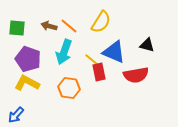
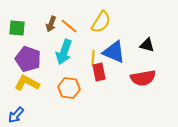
brown arrow: moved 2 px right, 2 px up; rotated 84 degrees counterclockwise
yellow line: moved 1 px right, 2 px up; rotated 56 degrees clockwise
red semicircle: moved 7 px right, 3 px down
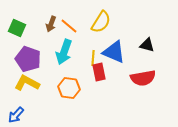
green square: rotated 18 degrees clockwise
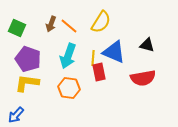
cyan arrow: moved 4 px right, 4 px down
yellow L-shape: rotated 20 degrees counterclockwise
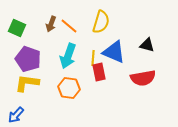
yellow semicircle: rotated 15 degrees counterclockwise
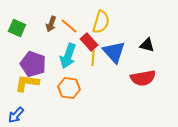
blue triangle: rotated 25 degrees clockwise
purple pentagon: moved 5 px right, 5 px down
red rectangle: moved 10 px left, 30 px up; rotated 30 degrees counterclockwise
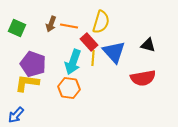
orange line: rotated 30 degrees counterclockwise
black triangle: moved 1 px right
cyan arrow: moved 5 px right, 6 px down
